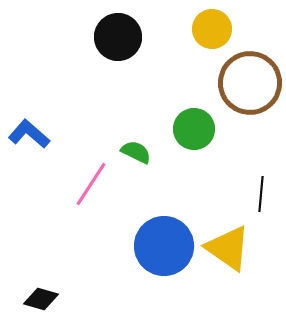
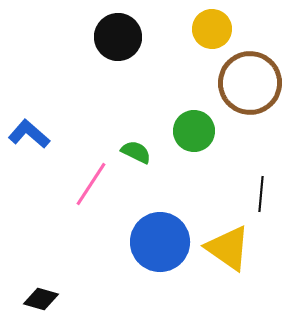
green circle: moved 2 px down
blue circle: moved 4 px left, 4 px up
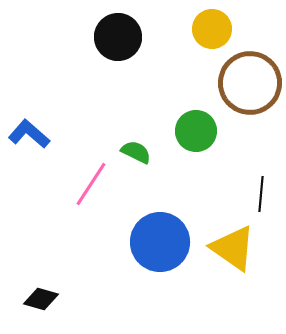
green circle: moved 2 px right
yellow triangle: moved 5 px right
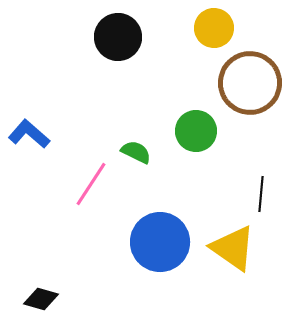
yellow circle: moved 2 px right, 1 px up
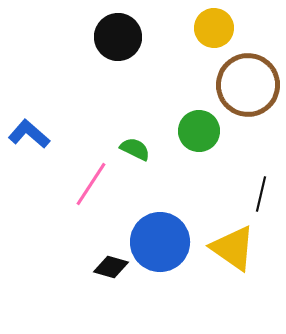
brown circle: moved 2 px left, 2 px down
green circle: moved 3 px right
green semicircle: moved 1 px left, 3 px up
black line: rotated 8 degrees clockwise
black diamond: moved 70 px right, 32 px up
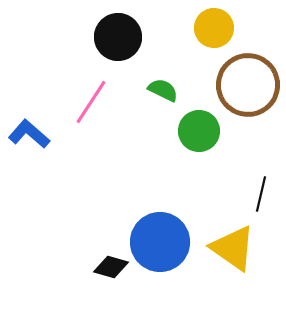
green semicircle: moved 28 px right, 59 px up
pink line: moved 82 px up
